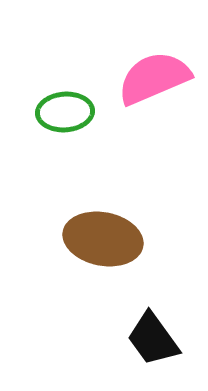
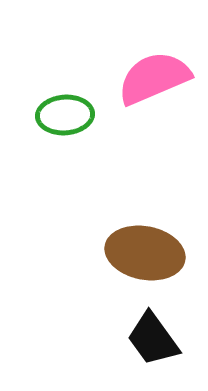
green ellipse: moved 3 px down
brown ellipse: moved 42 px right, 14 px down
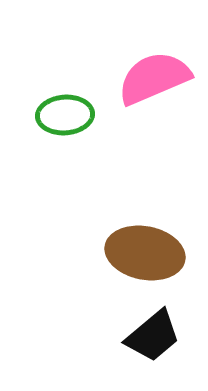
black trapezoid: moved 3 px up; rotated 94 degrees counterclockwise
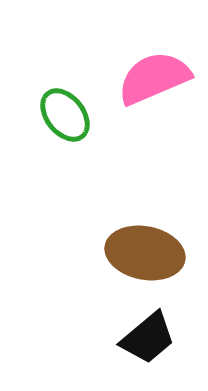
green ellipse: rotated 56 degrees clockwise
black trapezoid: moved 5 px left, 2 px down
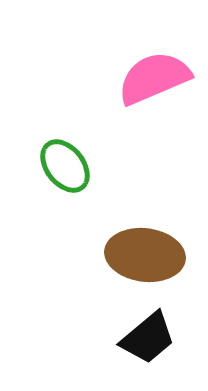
green ellipse: moved 51 px down
brown ellipse: moved 2 px down; rotated 4 degrees counterclockwise
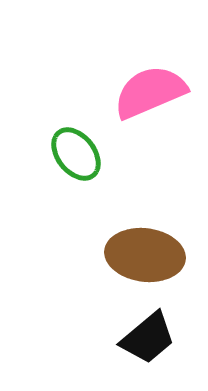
pink semicircle: moved 4 px left, 14 px down
green ellipse: moved 11 px right, 12 px up
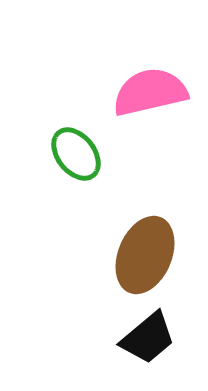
pink semicircle: rotated 10 degrees clockwise
brown ellipse: rotated 74 degrees counterclockwise
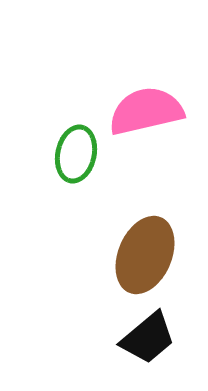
pink semicircle: moved 4 px left, 19 px down
green ellipse: rotated 50 degrees clockwise
